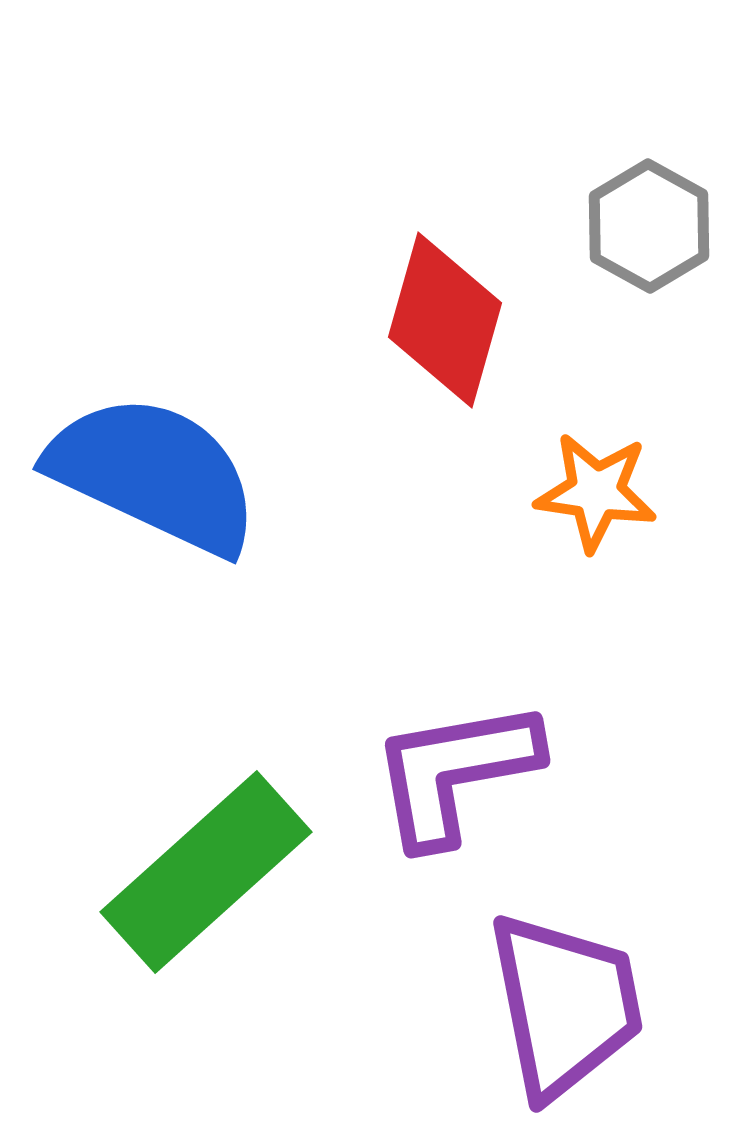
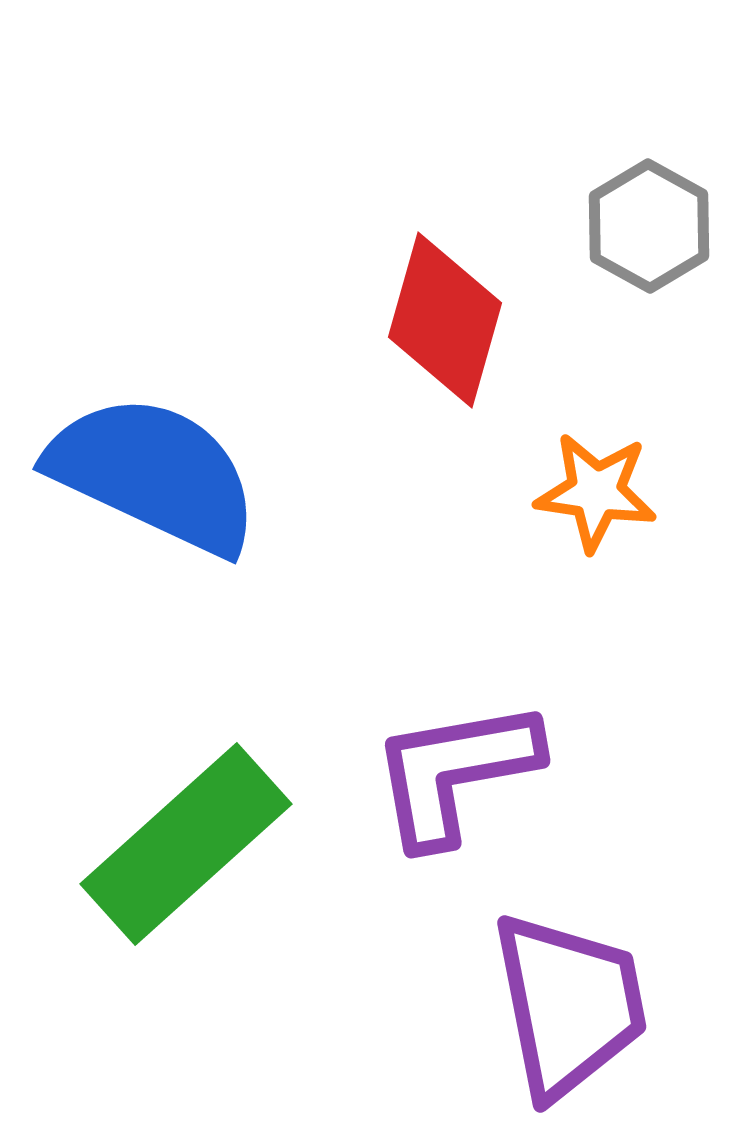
green rectangle: moved 20 px left, 28 px up
purple trapezoid: moved 4 px right
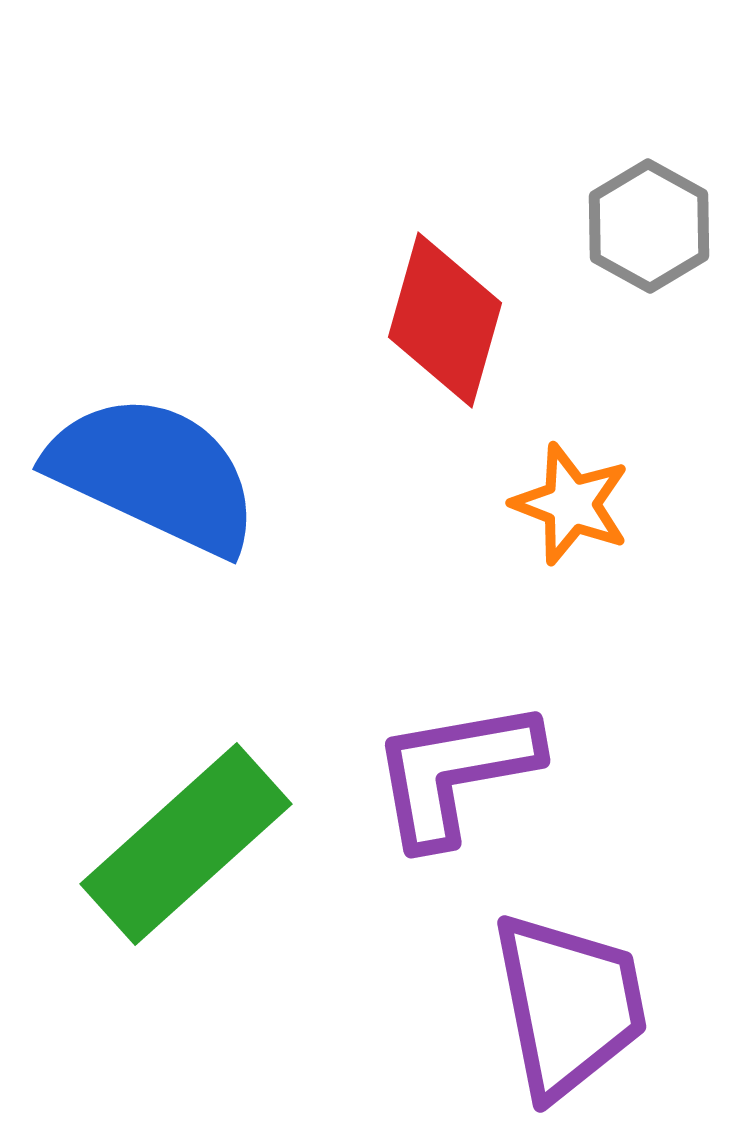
orange star: moved 25 px left, 12 px down; rotated 13 degrees clockwise
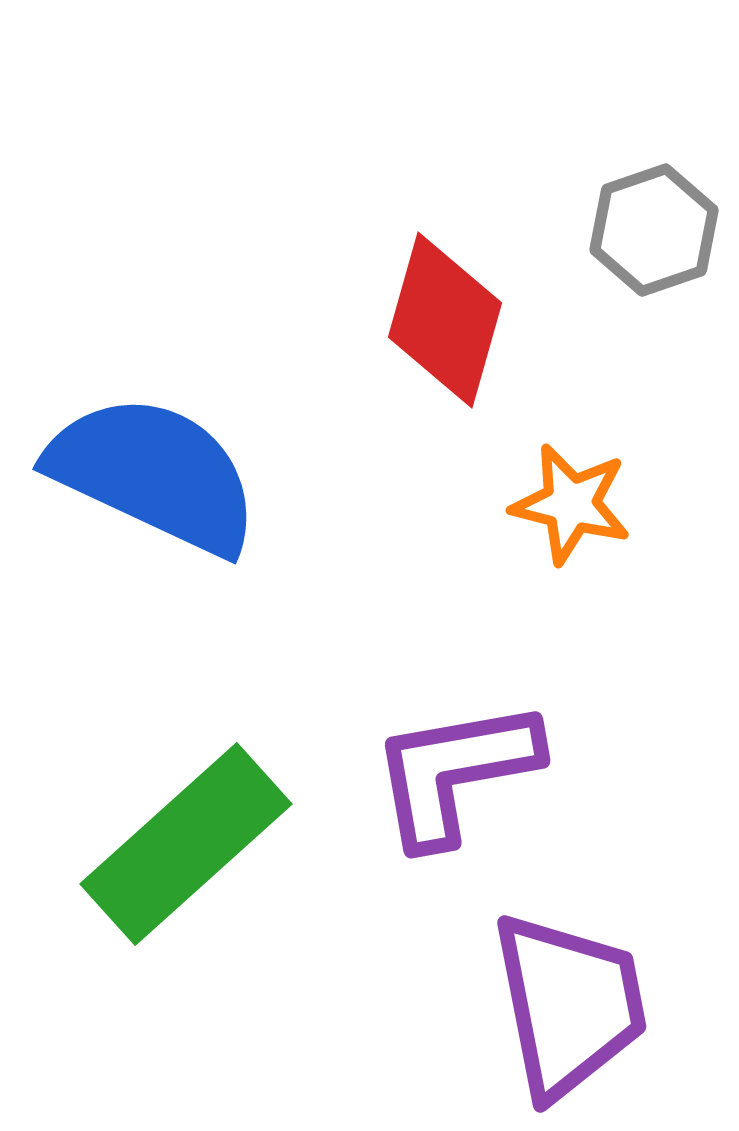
gray hexagon: moved 5 px right, 4 px down; rotated 12 degrees clockwise
orange star: rotated 7 degrees counterclockwise
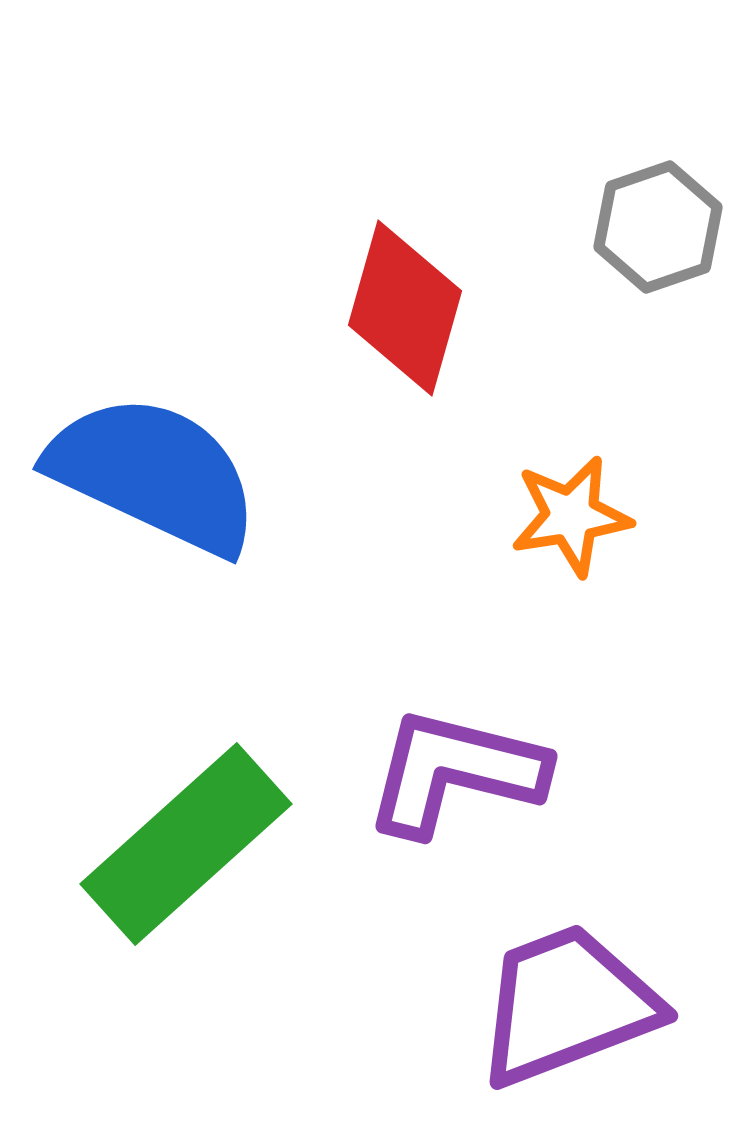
gray hexagon: moved 4 px right, 3 px up
red diamond: moved 40 px left, 12 px up
orange star: moved 12 px down; rotated 23 degrees counterclockwise
purple L-shape: rotated 24 degrees clockwise
purple trapezoid: moved 2 px left; rotated 100 degrees counterclockwise
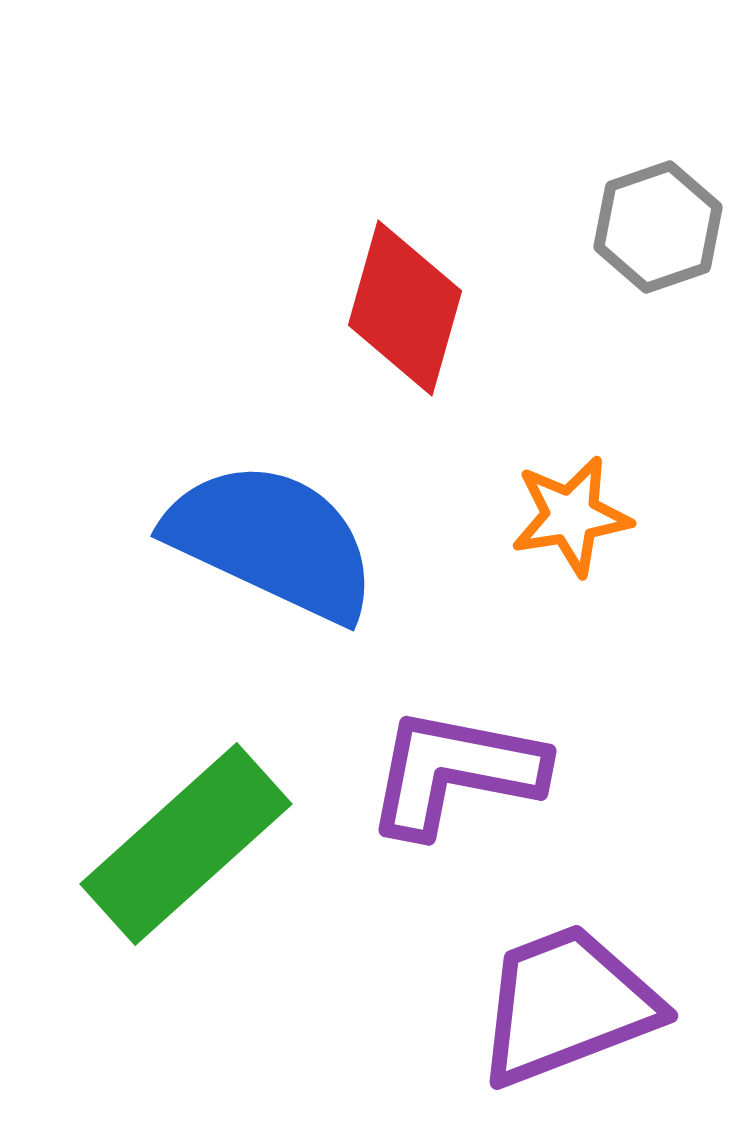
blue semicircle: moved 118 px right, 67 px down
purple L-shape: rotated 3 degrees counterclockwise
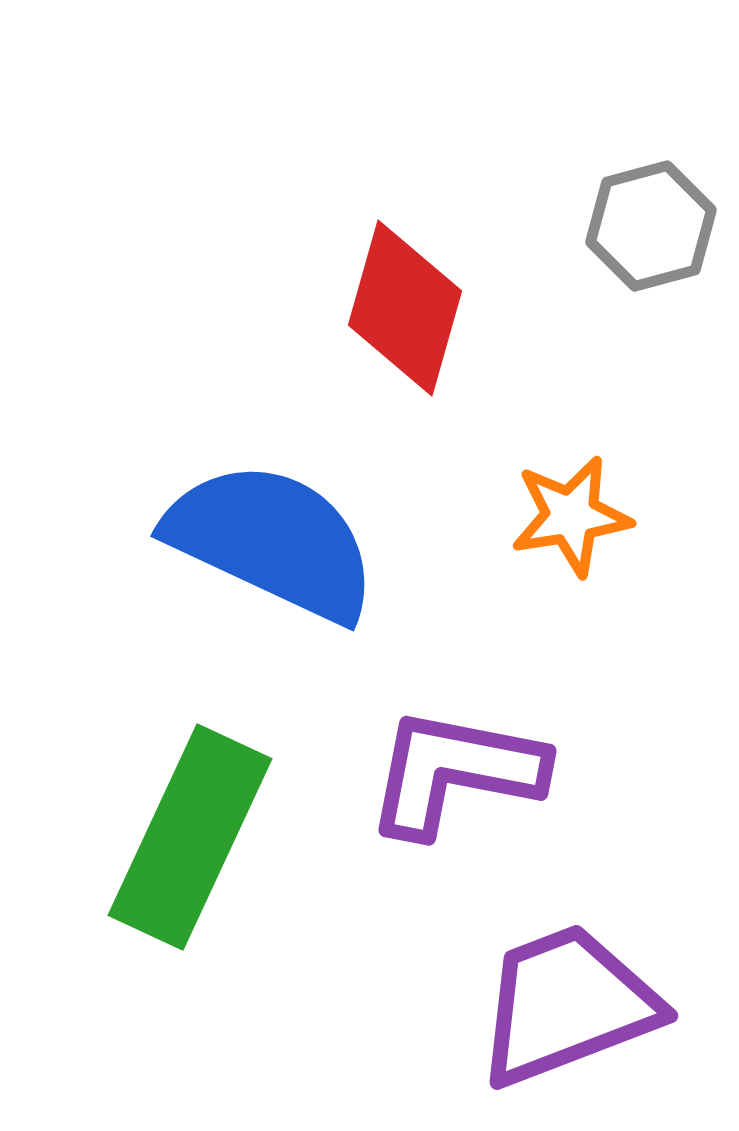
gray hexagon: moved 7 px left, 1 px up; rotated 4 degrees clockwise
green rectangle: moved 4 px right, 7 px up; rotated 23 degrees counterclockwise
